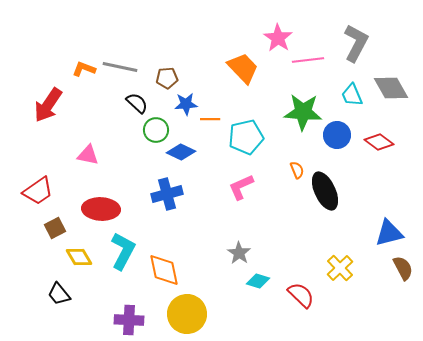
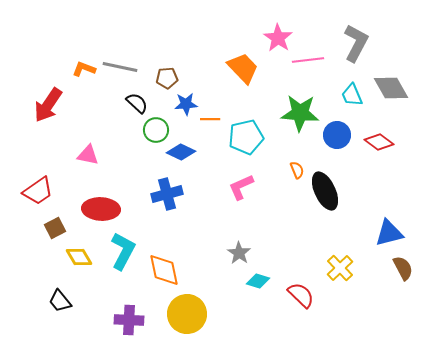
green star: moved 3 px left, 1 px down
black trapezoid: moved 1 px right, 7 px down
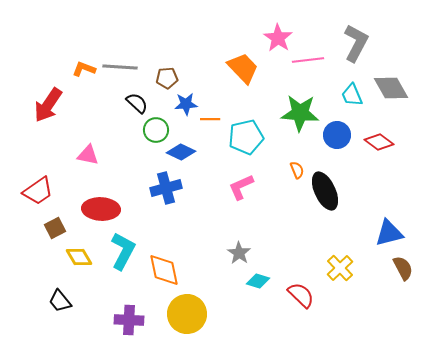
gray line: rotated 8 degrees counterclockwise
blue cross: moved 1 px left, 6 px up
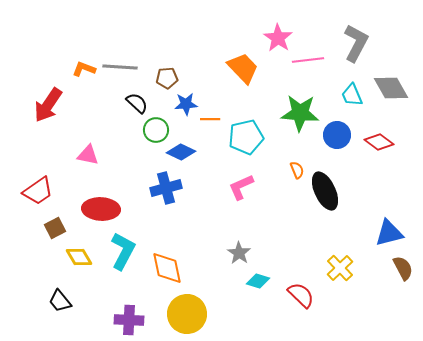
orange diamond: moved 3 px right, 2 px up
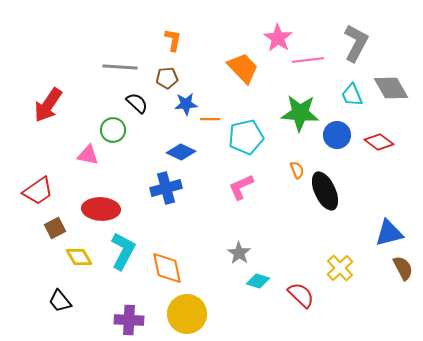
orange L-shape: moved 89 px right, 29 px up; rotated 80 degrees clockwise
green circle: moved 43 px left
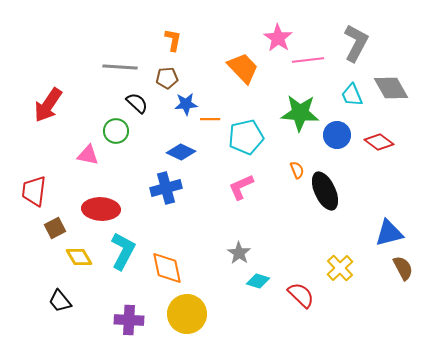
green circle: moved 3 px right, 1 px down
red trapezoid: moved 4 px left; rotated 132 degrees clockwise
